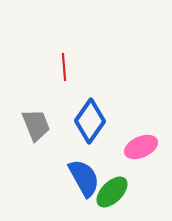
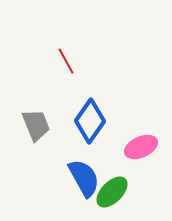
red line: moved 2 px right, 6 px up; rotated 24 degrees counterclockwise
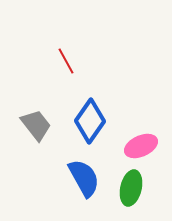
gray trapezoid: rotated 16 degrees counterclockwise
pink ellipse: moved 1 px up
green ellipse: moved 19 px right, 4 px up; rotated 32 degrees counterclockwise
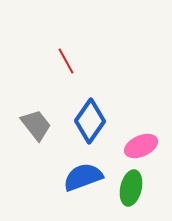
blue semicircle: moved 1 px left, 1 px up; rotated 81 degrees counterclockwise
